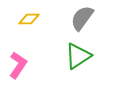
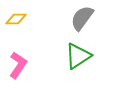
yellow diamond: moved 13 px left
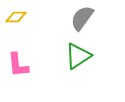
yellow diamond: moved 2 px up
pink L-shape: rotated 140 degrees clockwise
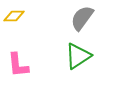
yellow diamond: moved 2 px left, 1 px up
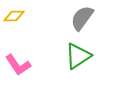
pink L-shape: rotated 28 degrees counterclockwise
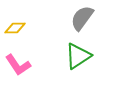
yellow diamond: moved 1 px right, 12 px down
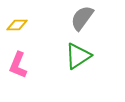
yellow diamond: moved 2 px right, 3 px up
pink L-shape: rotated 56 degrees clockwise
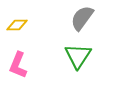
green triangle: rotated 24 degrees counterclockwise
